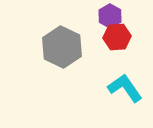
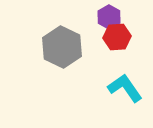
purple hexagon: moved 1 px left, 1 px down
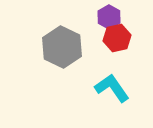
red hexagon: moved 1 px down; rotated 8 degrees counterclockwise
cyan L-shape: moved 13 px left
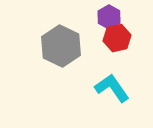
gray hexagon: moved 1 px left, 1 px up
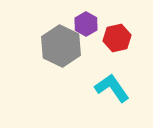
purple hexagon: moved 23 px left, 7 px down
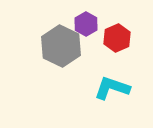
red hexagon: rotated 12 degrees counterclockwise
cyan L-shape: rotated 36 degrees counterclockwise
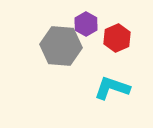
gray hexagon: rotated 21 degrees counterclockwise
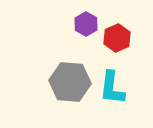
gray hexagon: moved 9 px right, 36 px down
cyan L-shape: rotated 102 degrees counterclockwise
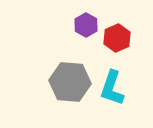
purple hexagon: moved 1 px down
cyan L-shape: rotated 12 degrees clockwise
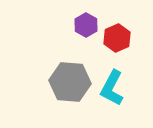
cyan L-shape: rotated 9 degrees clockwise
